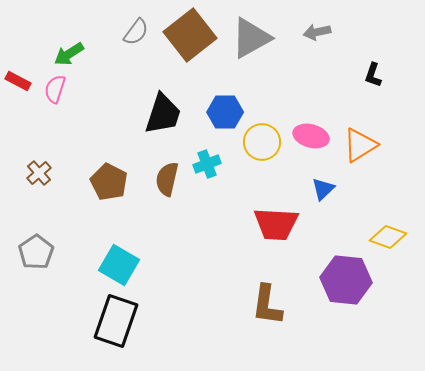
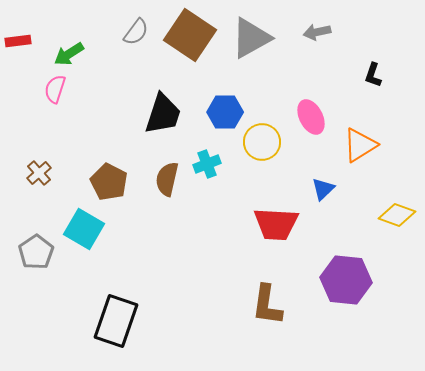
brown square: rotated 18 degrees counterclockwise
red rectangle: moved 40 px up; rotated 35 degrees counterclockwise
pink ellipse: moved 19 px up; rotated 48 degrees clockwise
yellow diamond: moved 9 px right, 22 px up
cyan square: moved 35 px left, 36 px up
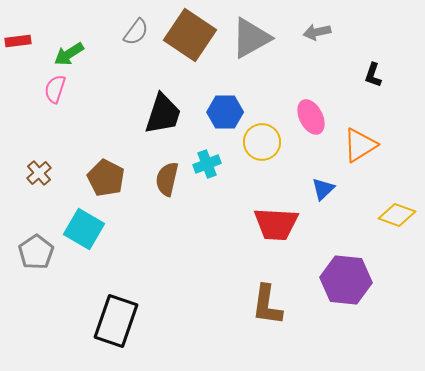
brown pentagon: moved 3 px left, 4 px up
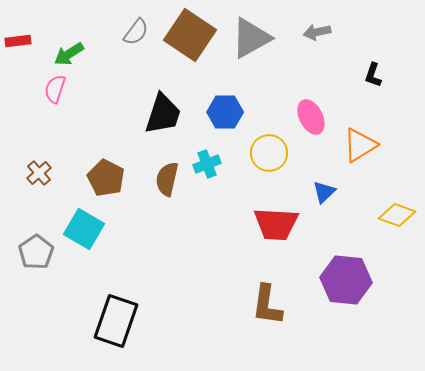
yellow circle: moved 7 px right, 11 px down
blue triangle: moved 1 px right, 3 px down
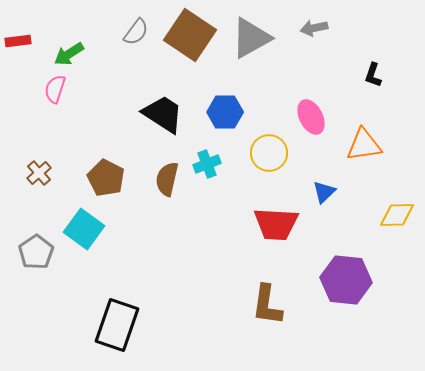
gray arrow: moved 3 px left, 4 px up
black trapezoid: rotated 75 degrees counterclockwise
orange triangle: moved 4 px right; rotated 24 degrees clockwise
yellow diamond: rotated 21 degrees counterclockwise
cyan square: rotated 6 degrees clockwise
black rectangle: moved 1 px right, 4 px down
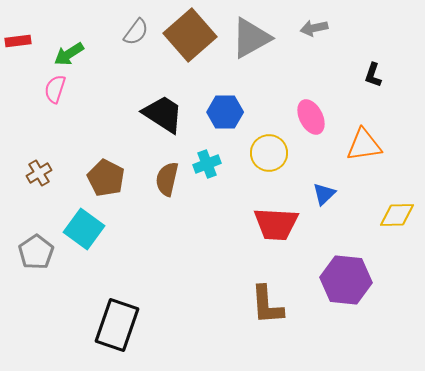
brown square: rotated 15 degrees clockwise
brown cross: rotated 10 degrees clockwise
blue triangle: moved 2 px down
brown L-shape: rotated 12 degrees counterclockwise
